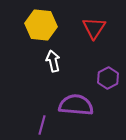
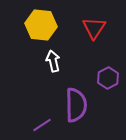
purple semicircle: rotated 84 degrees clockwise
purple line: rotated 42 degrees clockwise
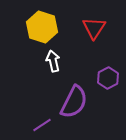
yellow hexagon: moved 1 px right, 2 px down; rotated 12 degrees clockwise
purple semicircle: moved 2 px left, 3 px up; rotated 28 degrees clockwise
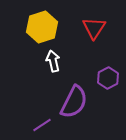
yellow hexagon: rotated 24 degrees clockwise
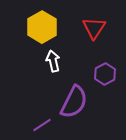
yellow hexagon: rotated 12 degrees counterclockwise
purple hexagon: moved 3 px left, 4 px up
